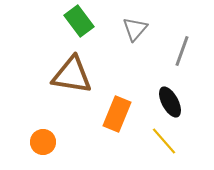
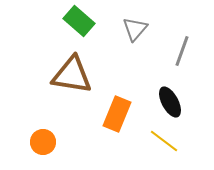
green rectangle: rotated 12 degrees counterclockwise
yellow line: rotated 12 degrees counterclockwise
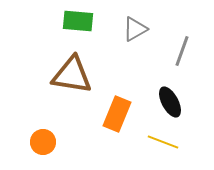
green rectangle: moved 1 px left; rotated 36 degrees counterclockwise
gray triangle: rotated 20 degrees clockwise
yellow line: moved 1 px left, 1 px down; rotated 16 degrees counterclockwise
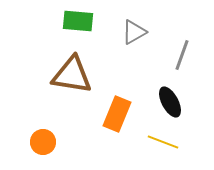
gray triangle: moved 1 px left, 3 px down
gray line: moved 4 px down
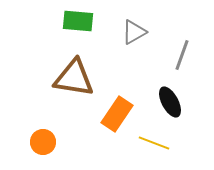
brown triangle: moved 2 px right, 3 px down
orange rectangle: rotated 12 degrees clockwise
yellow line: moved 9 px left, 1 px down
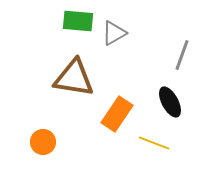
gray triangle: moved 20 px left, 1 px down
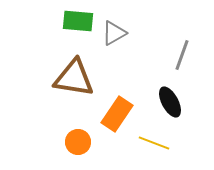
orange circle: moved 35 px right
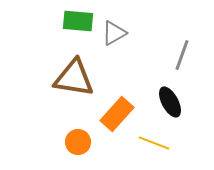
orange rectangle: rotated 8 degrees clockwise
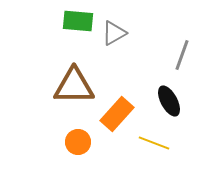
brown triangle: moved 8 px down; rotated 9 degrees counterclockwise
black ellipse: moved 1 px left, 1 px up
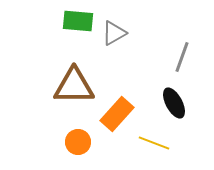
gray line: moved 2 px down
black ellipse: moved 5 px right, 2 px down
